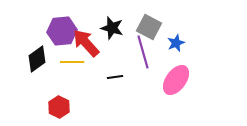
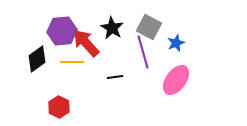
black star: rotated 15 degrees clockwise
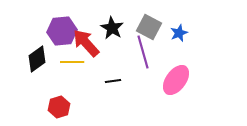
blue star: moved 3 px right, 10 px up
black line: moved 2 px left, 4 px down
red hexagon: rotated 15 degrees clockwise
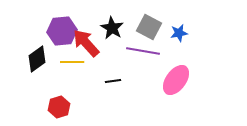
blue star: rotated 12 degrees clockwise
purple line: moved 1 px up; rotated 64 degrees counterclockwise
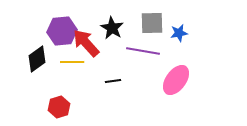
gray square: moved 3 px right, 4 px up; rotated 30 degrees counterclockwise
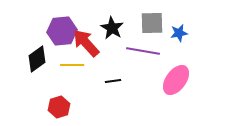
yellow line: moved 3 px down
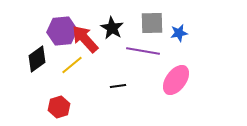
red arrow: moved 1 px left, 4 px up
yellow line: rotated 40 degrees counterclockwise
black line: moved 5 px right, 5 px down
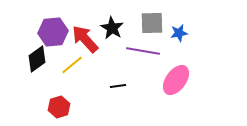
purple hexagon: moved 9 px left, 1 px down
